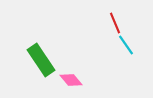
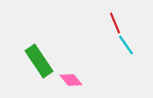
green rectangle: moved 2 px left, 1 px down
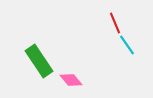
cyan line: moved 1 px right
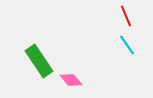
red line: moved 11 px right, 7 px up
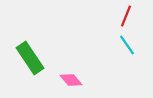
red line: rotated 45 degrees clockwise
green rectangle: moved 9 px left, 3 px up
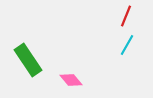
cyan line: rotated 65 degrees clockwise
green rectangle: moved 2 px left, 2 px down
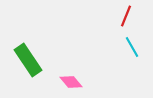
cyan line: moved 5 px right, 2 px down; rotated 60 degrees counterclockwise
pink diamond: moved 2 px down
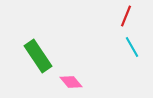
green rectangle: moved 10 px right, 4 px up
